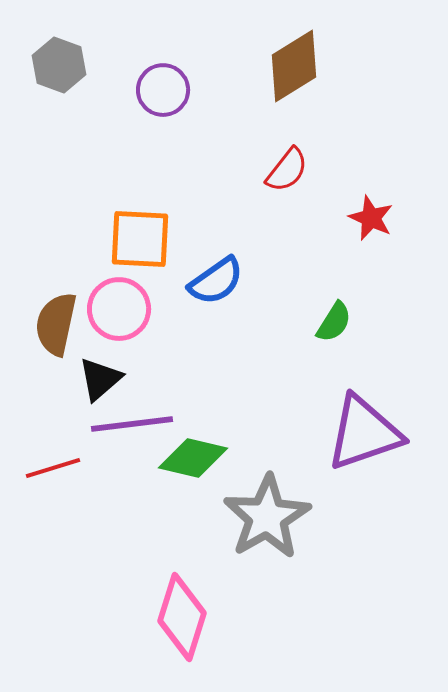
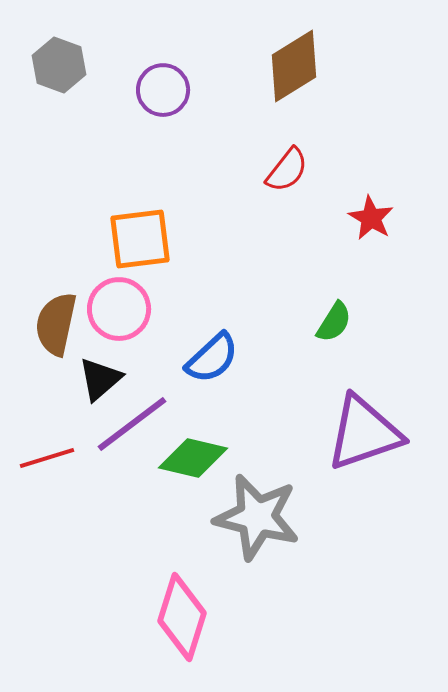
red star: rotated 6 degrees clockwise
orange square: rotated 10 degrees counterclockwise
blue semicircle: moved 4 px left, 77 px down; rotated 8 degrees counterclockwise
purple line: rotated 30 degrees counterclockwise
red line: moved 6 px left, 10 px up
gray star: moved 10 px left; rotated 28 degrees counterclockwise
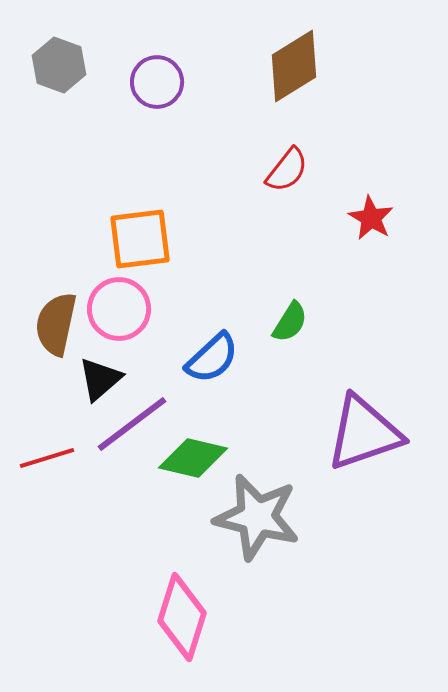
purple circle: moved 6 px left, 8 px up
green semicircle: moved 44 px left
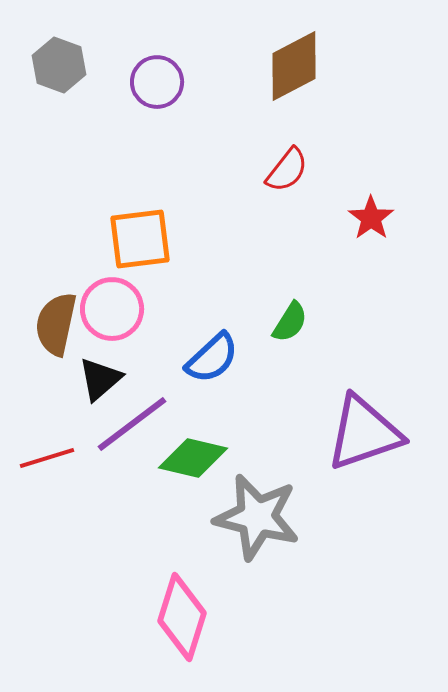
brown diamond: rotated 4 degrees clockwise
red star: rotated 6 degrees clockwise
pink circle: moved 7 px left
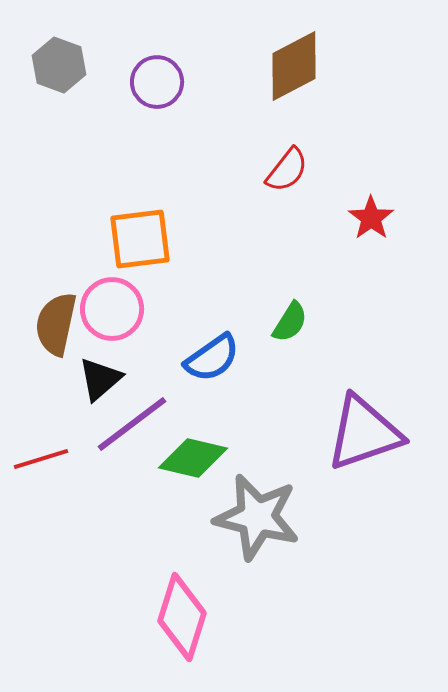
blue semicircle: rotated 8 degrees clockwise
red line: moved 6 px left, 1 px down
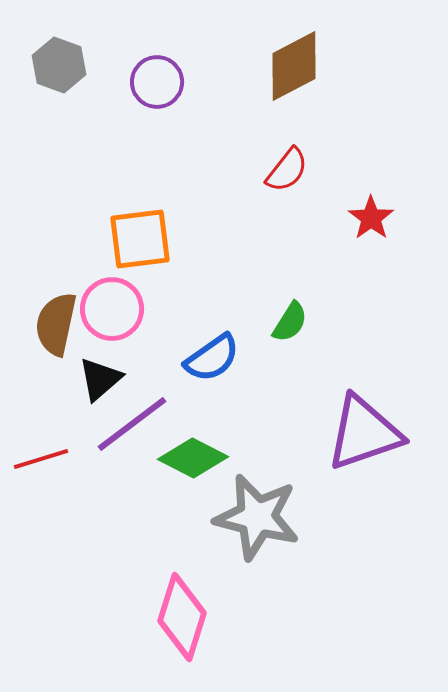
green diamond: rotated 14 degrees clockwise
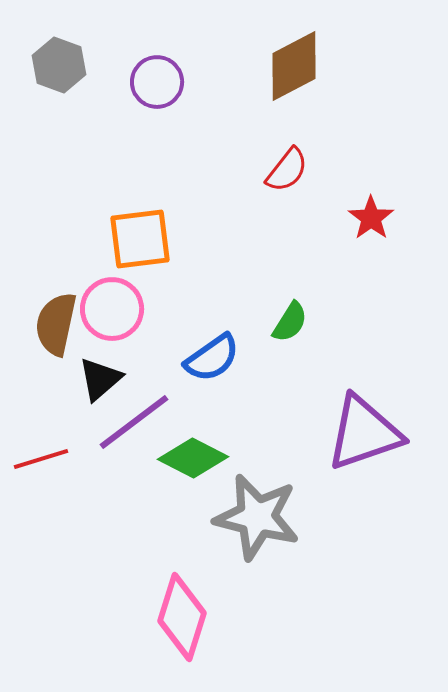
purple line: moved 2 px right, 2 px up
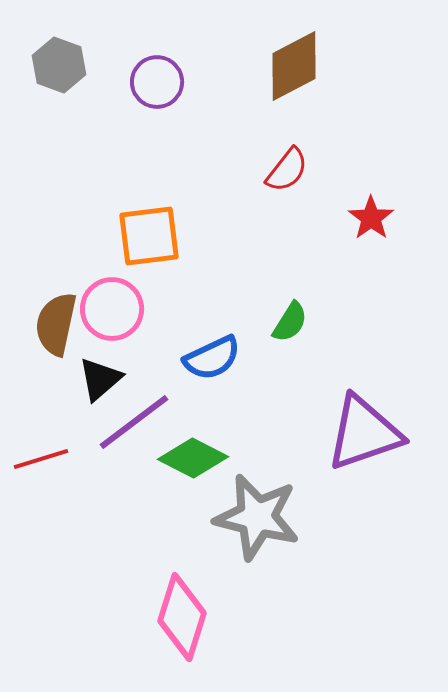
orange square: moved 9 px right, 3 px up
blue semicircle: rotated 10 degrees clockwise
